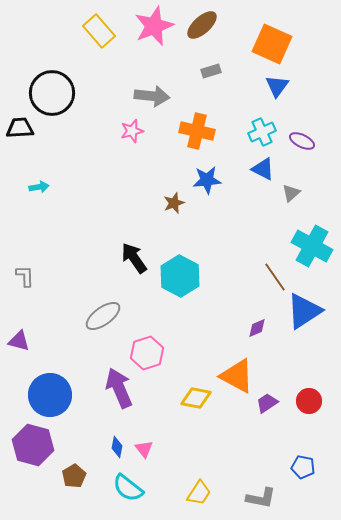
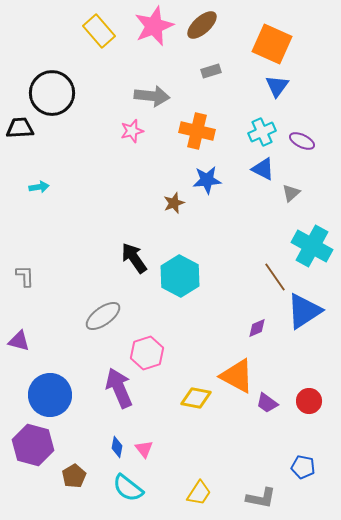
purple trapezoid at (267, 403): rotated 110 degrees counterclockwise
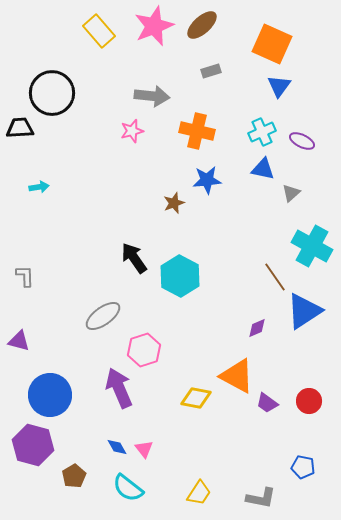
blue triangle at (277, 86): moved 2 px right
blue triangle at (263, 169): rotated 15 degrees counterclockwise
pink hexagon at (147, 353): moved 3 px left, 3 px up
blue diamond at (117, 447): rotated 40 degrees counterclockwise
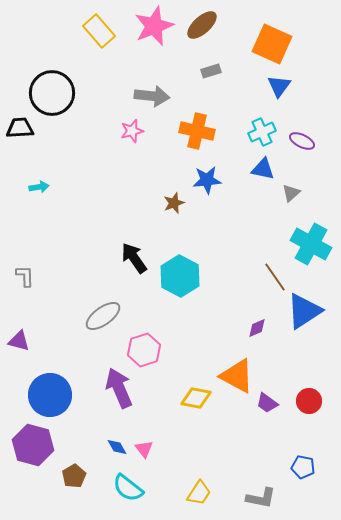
cyan cross at (312, 246): moved 1 px left, 2 px up
